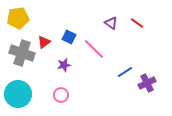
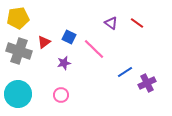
gray cross: moved 3 px left, 2 px up
purple star: moved 2 px up
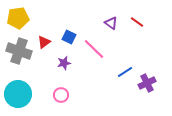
red line: moved 1 px up
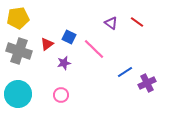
red triangle: moved 3 px right, 2 px down
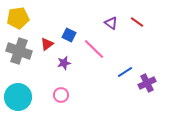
blue square: moved 2 px up
cyan circle: moved 3 px down
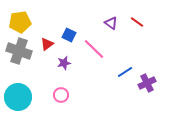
yellow pentagon: moved 2 px right, 4 px down
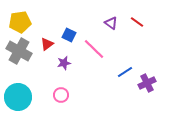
gray cross: rotated 10 degrees clockwise
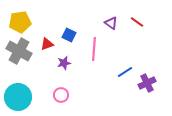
red triangle: rotated 16 degrees clockwise
pink line: rotated 50 degrees clockwise
